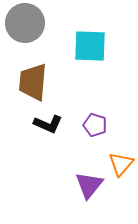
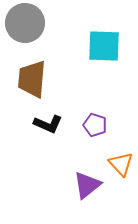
cyan square: moved 14 px right
brown trapezoid: moved 1 px left, 3 px up
orange triangle: rotated 24 degrees counterclockwise
purple triangle: moved 2 px left; rotated 12 degrees clockwise
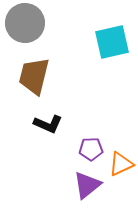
cyan square: moved 8 px right, 4 px up; rotated 15 degrees counterclockwise
brown trapezoid: moved 2 px right, 3 px up; rotated 9 degrees clockwise
purple pentagon: moved 4 px left, 24 px down; rotated 20 degrees counterclockwise
orange triangle: rotated 48 degrees clockwise
